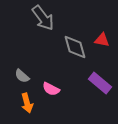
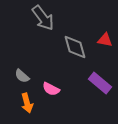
red triangle: moved 3 px right
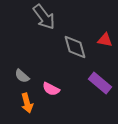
gray arrow: moved 1 px right, 1 px up
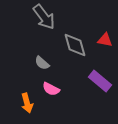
gray diamond: moved 2 px up
gray semicircle: moved 20 px right, 13 px up
purple rectangle: moved 2 px up
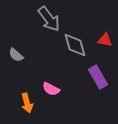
gray arrow: moved 5 px right, 2 px down
gray semicircle: moved 26 px left, 8 px up
purple rectangle: moved 2 px left, 4 px up; rotated 20 degrees clockwise
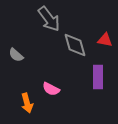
purple rectangle: rotated 30 degrees clockwise
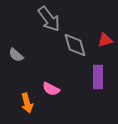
red triangle: rotated 28 degrees counterclockwise
